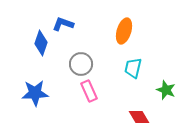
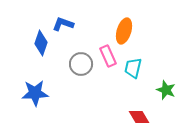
pink rectangle: moved 19 px right, 35 px up
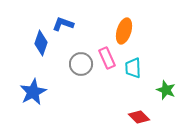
pink rectangle: moved 1 px left, 2 px down
cyan trapezoid: rotated 15 degrees counterclockwise
blue star: moved 2 px left, 1 px up; rotated 24 degrees counterclockwise
red diamond: rotated 15 degrees counterclockwise
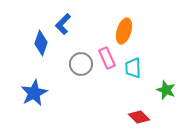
blue L-shape: rotated 65 degrees counterclockwise
blue star: moved 1 px right, 1 px down
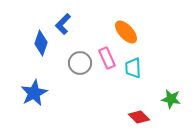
orange ellipse: moved 2 px right, 1 px down; rotated 60 degrees counterclockwise
gray circle: moved 1 px left, 1 px up
green star: moved 5 px right, 9 px down; rotated 12 degrees counterclockwise
